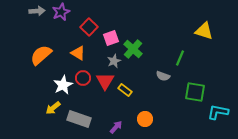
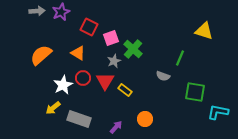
red square: rotated 18 degrees counterclockwise
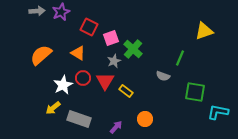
yellow triangle: rotated 36 degrees counterclockwise
yellow rectangle: moved 1 px right, 1 px down
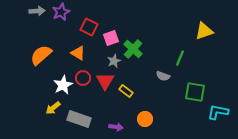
purple arrow: rotated 56 degrees clockwise
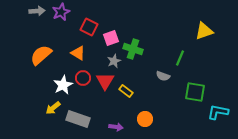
green cross: rotated 24 degrees counterclockwise
gray rectangle: moved 1 px left
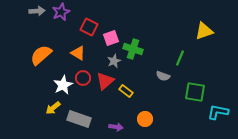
red triangle: rotated 18 degrees clockwise
gray rectangle: moved 1 px right
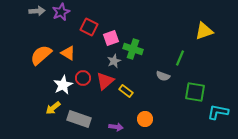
orange triangle: moved 10 px left
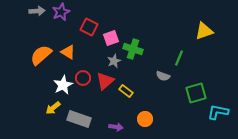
orange triangle: moved 1 px up
green line: moved 1 px left
green square: moved 1 px right, 1 px down; rotated 25 degrees counterclockwise
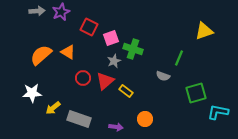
white star: moved 31 px left, 8 px down; rotated 24 degrees clockwise
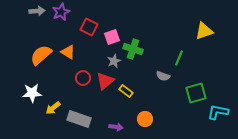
pink square: moved 1 px right, 1 px up
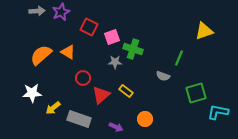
gray star: moved 1 px right, 1 px down; rotated 24 degrees clockwise
red triangle: moved 4 px left, 14 px down
purple arrow: rotated 16 degrees clockwise
